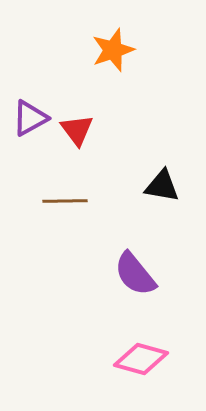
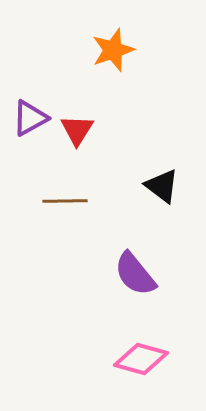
red triangle: rotated 9 degrees clockwise
black triangle: rotated 27 degrees clockwise
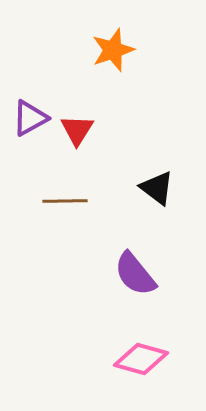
black triangle: moved 5 px left, 2 px down
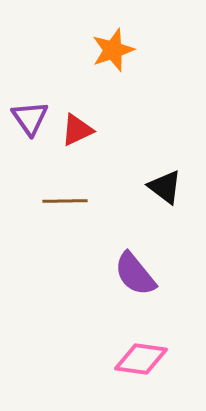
purple triangle: rotated 36 degrees counterclockwise
red triangle: rotated 33 degrees clockwise
black triangle: moved 8 px right, 1 px up
pink diamond: rotated 8 degrees counterclockwise
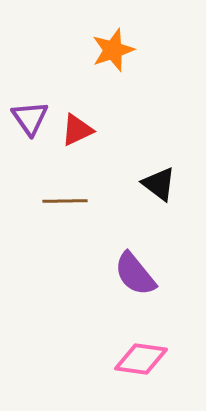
black triangle: moved 6 px left, 3 px up
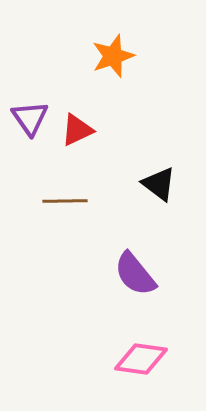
orange star: moved 6 px down
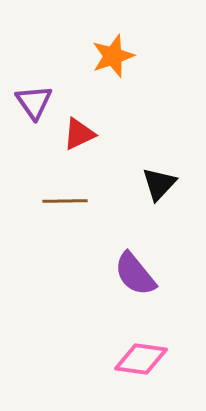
purple triangle: moved 4 px right, 16 px up
red triangle: moved 2 px right, 4 px down
black triangle: rotated 36 degrees clockwise
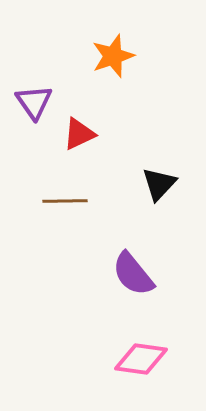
purple semicircle: moved 2 px left
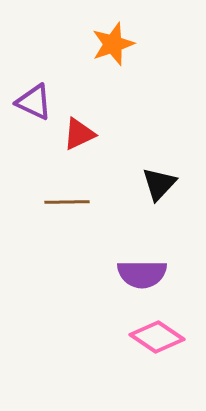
orange star: moved 12 px up
purple triangle: rotated 30 degrees counterclockwise
brown line: moved 2 px right, 1 px down
purple semicircle: moved 9 px right; rotated 51 degrees counterclockwise
pink diamond: moved 16 px right, 22 px up; rotated 26 degrees clockwise
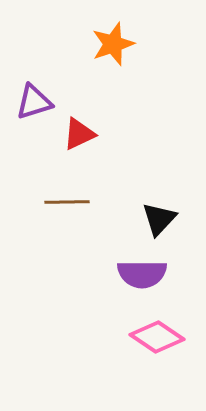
purple triangle: rotated 42 degrees counterclockwise
black triangle: moved 35 px down
